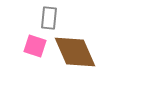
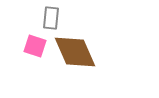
gray rectangle: moved 2 px right
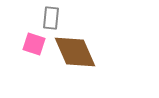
pink square: moved 1 px left, 2 px up
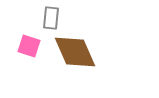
pink square: moved 5 px left, 2 px down
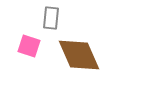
brown diamond: moved 4 px right, 3 px down
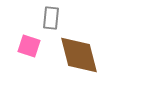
brown diamond: rotated 9 degrees clockwise
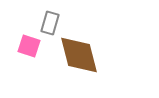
gray rectangle: moved 1 px left, 5 px down; rotated 10 degrees clockwise
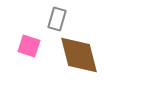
gray rectangle: moved 7 px right, 4 px up
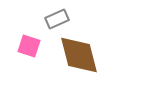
gray rectangle: rotated 50 degrees clockwise
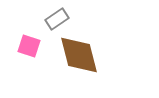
gray rectangle: rotated 10 degrees counterclockwise
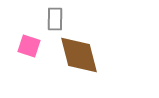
gray rectangle: moved 2 px left; rotated 55 degrees counterclockwise
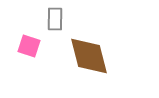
brown diamond: moved 10 px right, 1 px down
